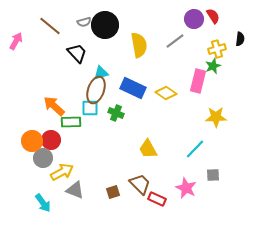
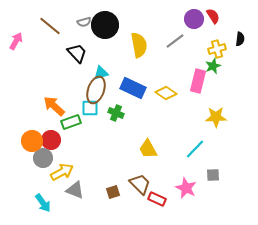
green rectangle: rotated 18 degrees counterclockwise
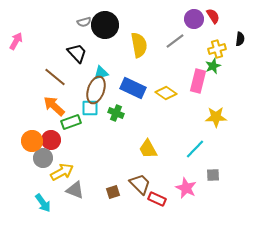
brown line: moved 5 px right, 51 px down
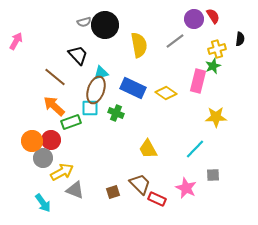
black trapezoid: moved 1 px right, 2 px down
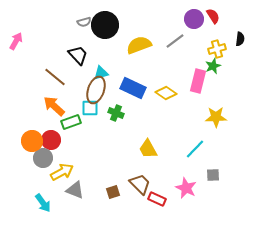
yellow semicircle: rotated 100 degrees counterclockwise
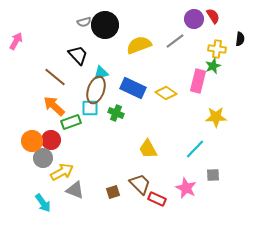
yellow cross: rotated 24 degrees clockwise
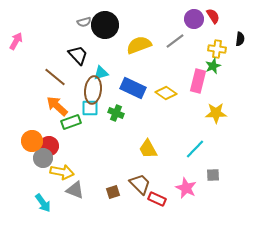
brown ellipse: moved 3 px left; rotated 12 degrees counterclockwise
orange arrow: moved 3 px right
yellow star: moved 4 px up
red circle: moved 2 px left, 6 px down
yellow arrow: rotated 40 degrees clockwise
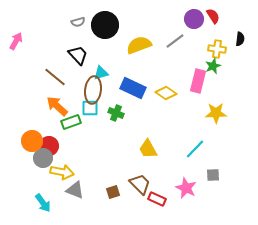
gray semicircle: moved 6 px left
